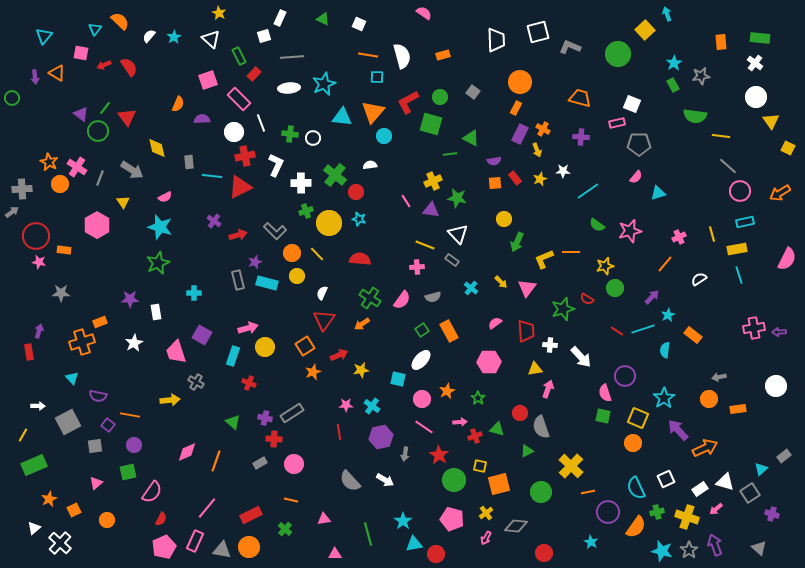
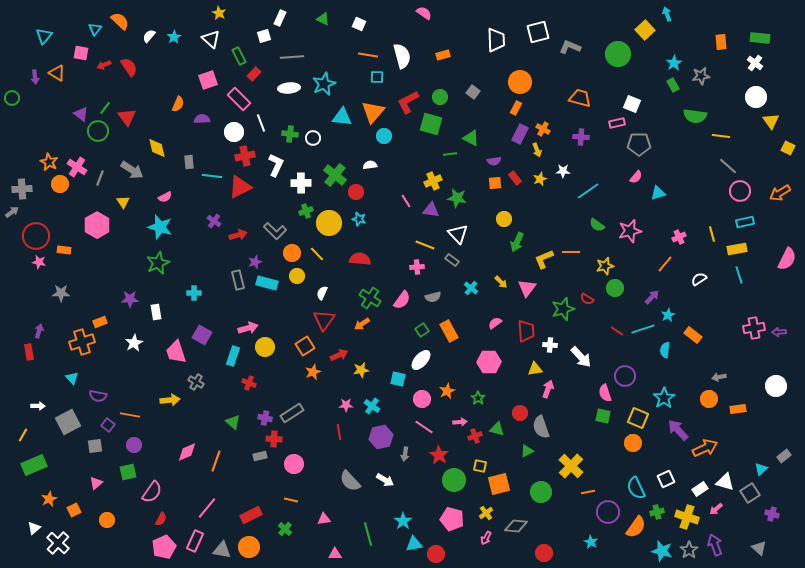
gray rectangle at (260, 463): moved 7 px up; rotated 16 degrees clockwise
white cross at (60, 543): moved 2 px left
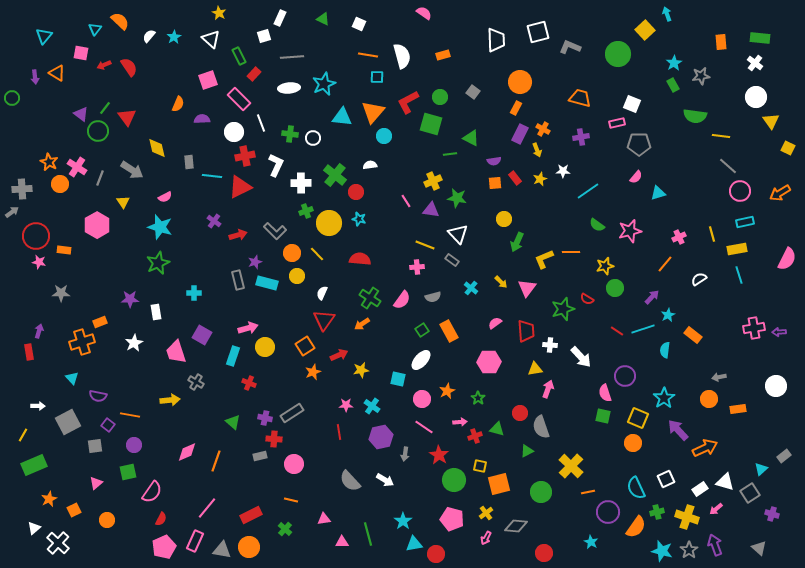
purple cross at (581, 137): rotated 14 degrees counterclockwise
pink triangle at (335, 554): moved 7 px right, 12 px up
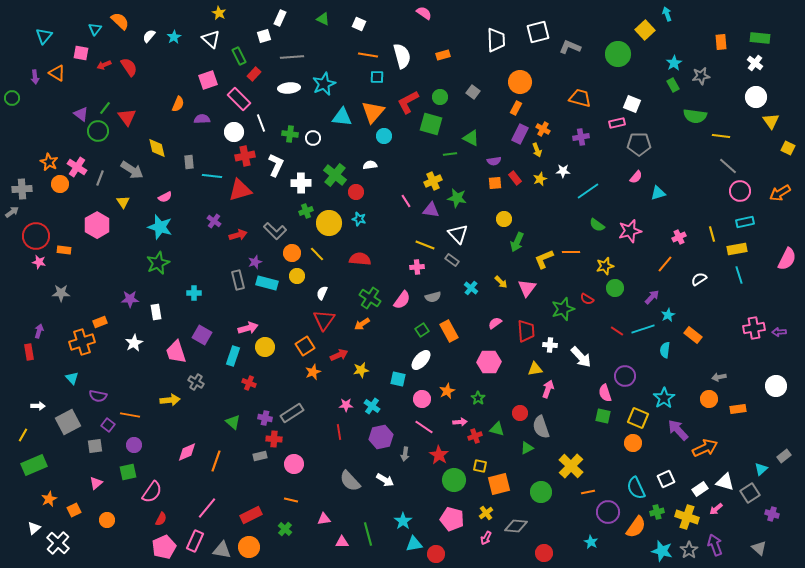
red triangle at (240, 187): moved 3 px down; rotated 10 degrees clockwise
green triangle at (527, 451): moved 3 px up
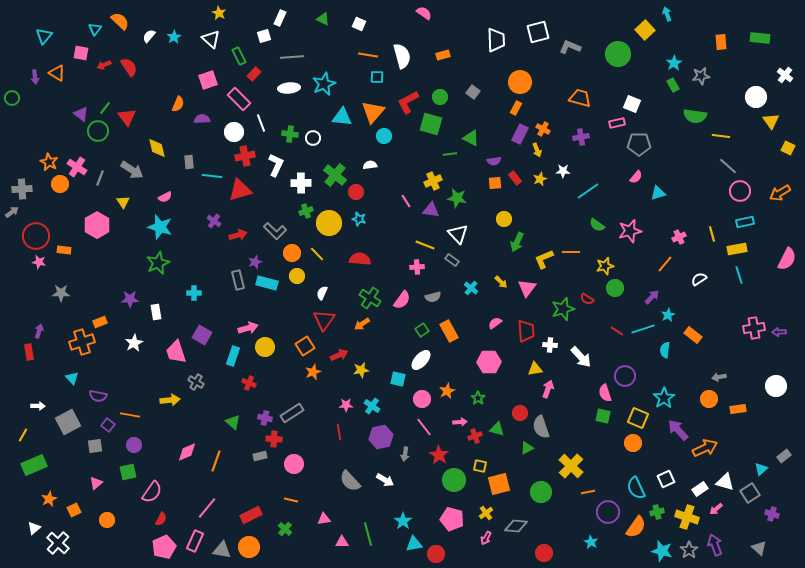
white cross at (755, 63): moved 30 px right, 12 px down
pink line at (424, 427): rotated 18 degrees clockwise
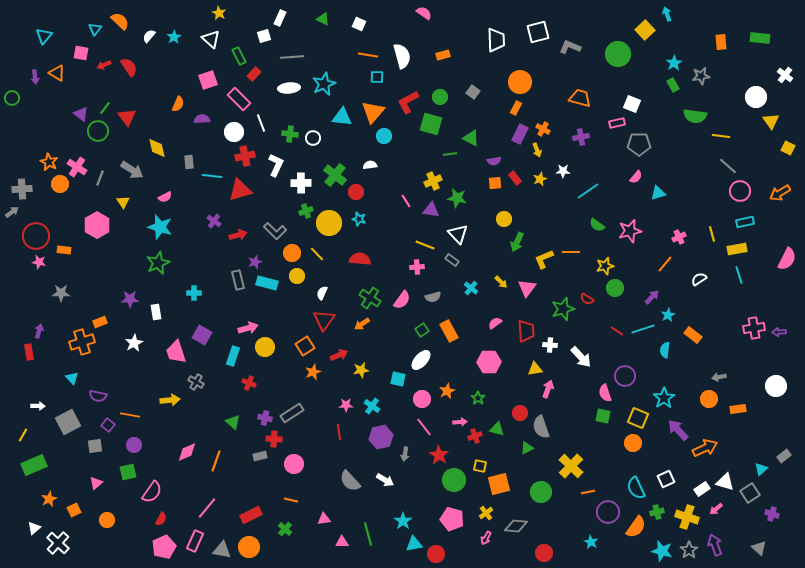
white rectangle at (700, 489): moved 2 px right
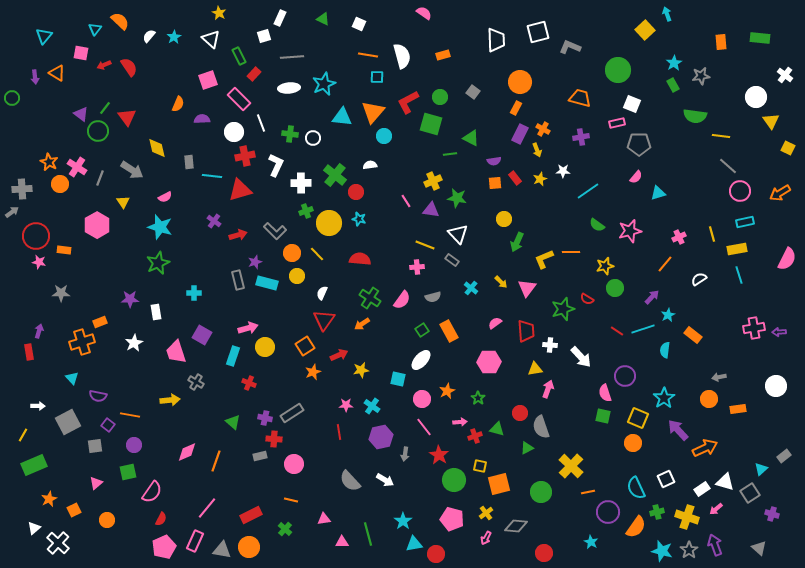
green circle at (618, 54): moved 16 px down
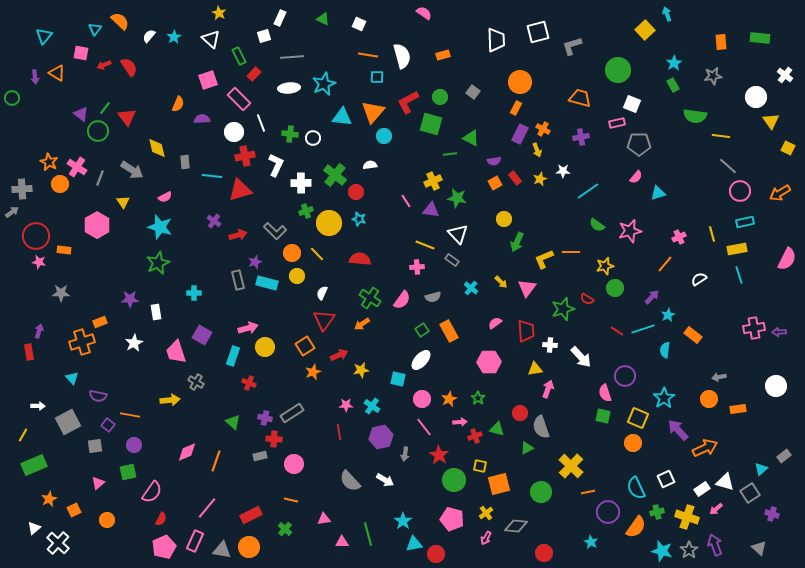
gray L-shape at (570, 47): moved 2 px right, 1 px up; rotated 40 degrees counterclockwise
gray star at (701, 76): moved 12 px right
gray rectangle at (189, 162): moved 4 px left
orange square at (495, 183): rotated 24 degrees counterclockwise
orange star at (447, 391): moved 2 px right, 8 px down
pink triangle at (96, 483): moved 2 px right
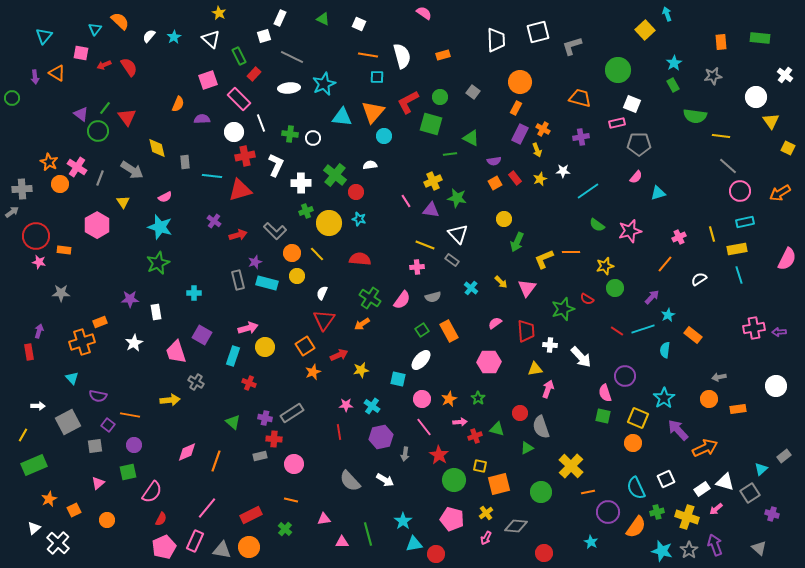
gray line at (292, 57): rotated 30 degrees clockwise
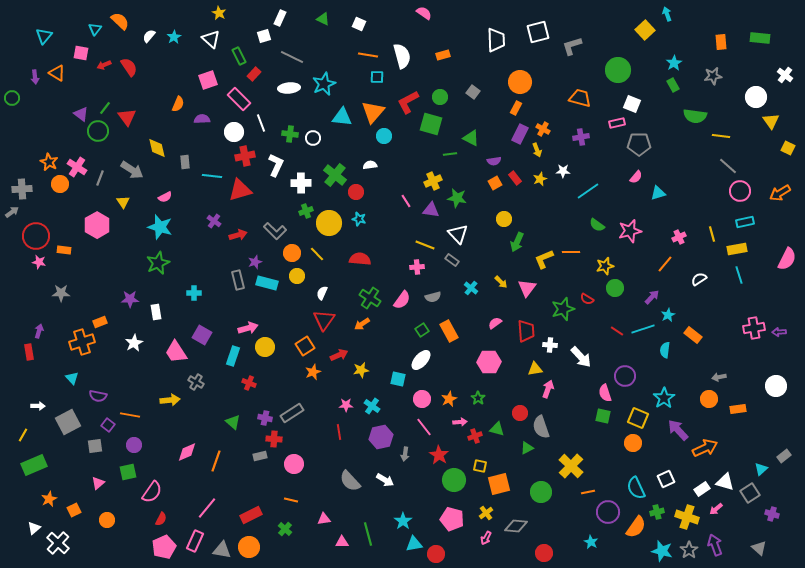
pink trapezoid at (176, 352): rotated 15 degrees counterclockwise
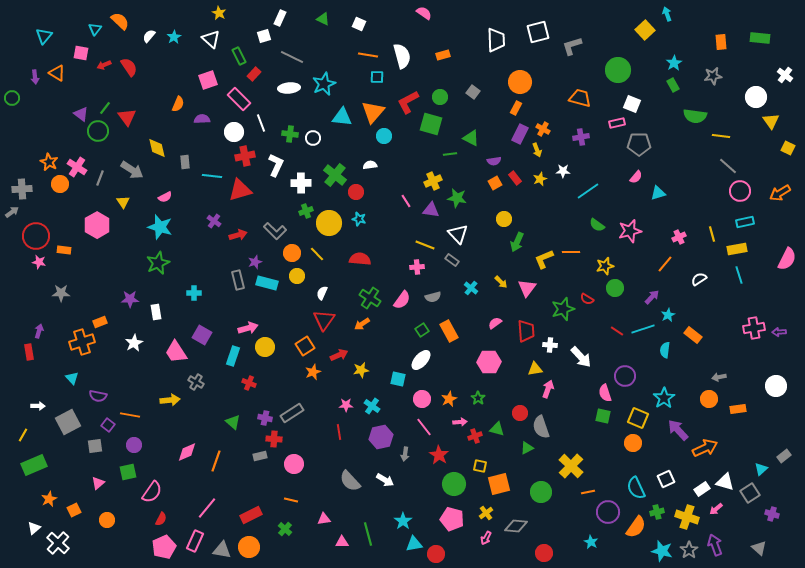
green circle at (454, 480): moved 4 px down
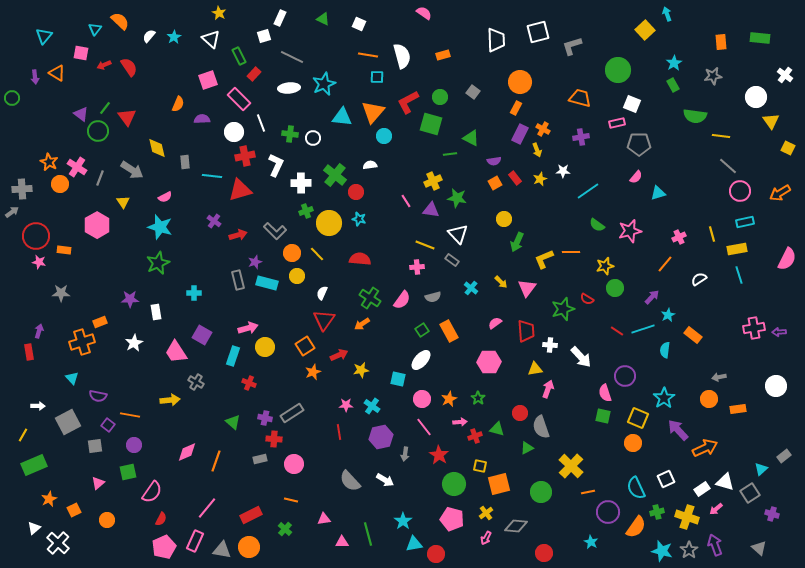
gray rectangle at (260, 456): moved 3 px down
